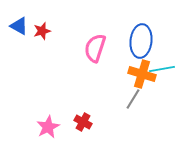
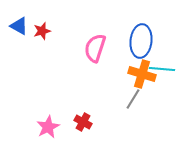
cyan line: rotated 15 degrees clockwise
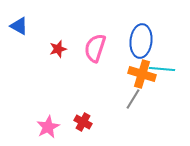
red star: moved 16 px right, 18 px down
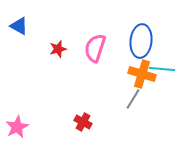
pink star: moved 31 px left
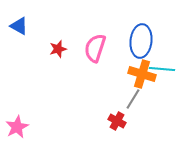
red cross: moved 34 px right, 1 px up
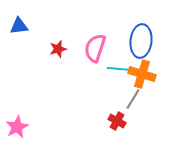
blue triangle: rotated 36 degrees counterclockwise
cyan line: moved 42 px left
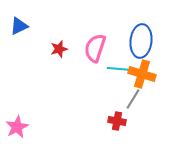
blue triangle: rotated 18 degrees counterclockwise
red star: moved 1 px right
red cross: rotated 18 degrees counterclockwise
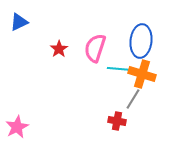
blue triangle: moved 4 px up
red star: rotated 18 degrees counterclockwise
